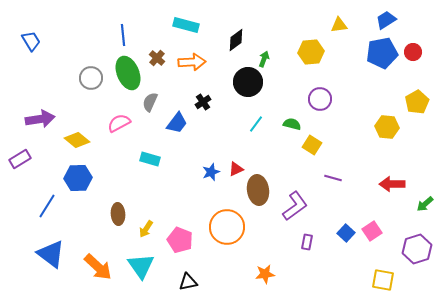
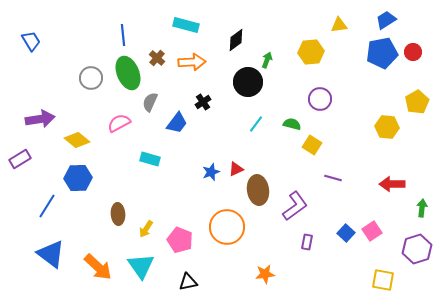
green arrow at (264, 59): moved 3 px right, 1 px down
green arrow at (425, 204): moved 3 px left, 4 px down; rotated 138 degrees clockwise
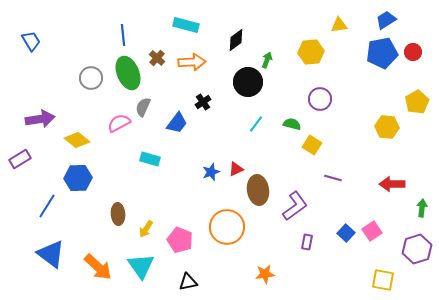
gray semicircle at (150, 102): moved 7 px left, 5 px down
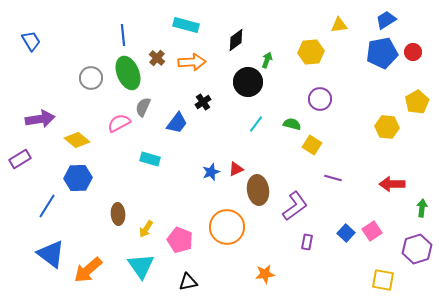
orange arrow at (98, 267): moved 10 px left, 3 px down; rotated 96 degrees clockwise
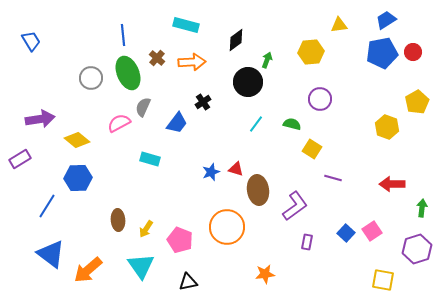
yellow hexagon at (387, 127): rotated 15 degrees clockwise
yellow square at (312, 145): moved 4 px down
red triangle at (236, 169): rotated 42 degrees clockwise
brown ellipse at (118, 214): moved 6 px down
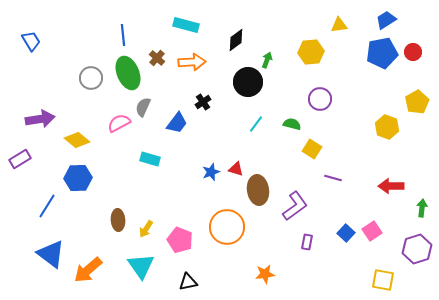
red arrow at (392, 184): moved 1 px left, 2 px down
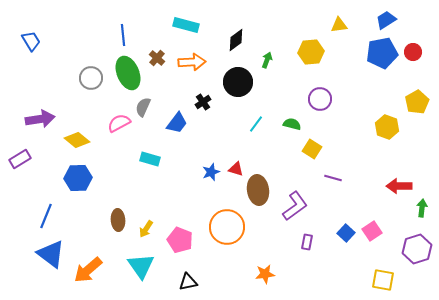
black circle at (248, 82): moved 10 px left
red arrow at (391, 186): moved 8 px right
blue line at (47, 206): moved 1 px left, 10 px down; rotated 10 degrees counterclockwise
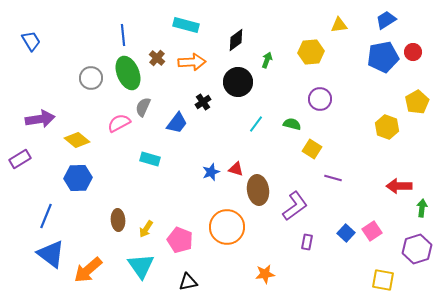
blue pentagon at (382, 53): moved 1 px right, 4 px down
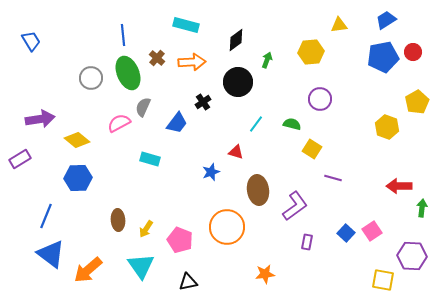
red triangle at (236, 169): moved 17 px up
purple hexagon at (417, 249): moved 5 px left, 7 px down; rotated 20 degrees clockwise
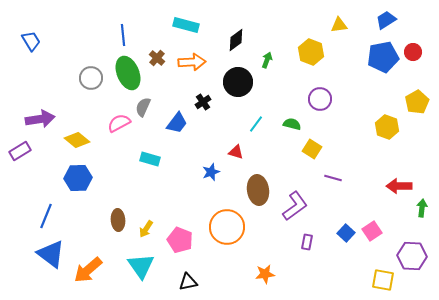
yellow hexagon at (311, 52): rotated 25 degrees clockwise
purple rectangle at (20, 159): moved 8 px up
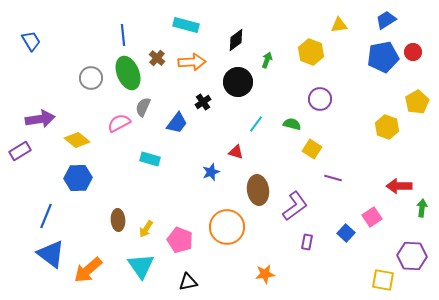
pink square at (372, 231): moved 14 px up
